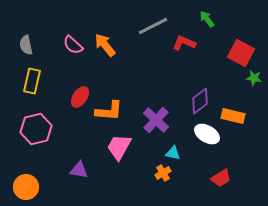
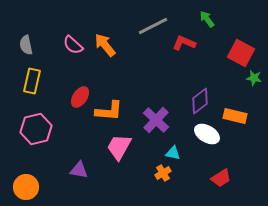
orange rectangle: moved 2 px right
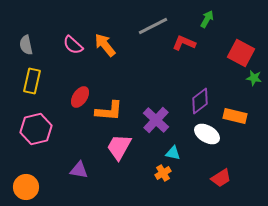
green arrow: rotated 66 degrees clockwise
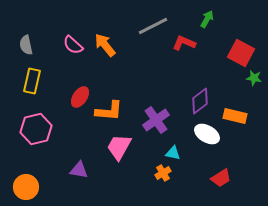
purple cross: rotated 12 degrees clockwise
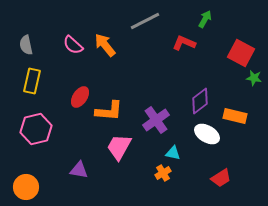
green arrow: moved 2 px left
gray line: moved 8 px left, 5 px up
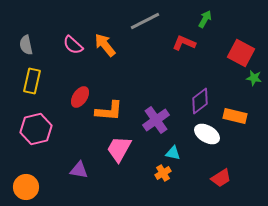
pink trapezoid: moved 2 px down
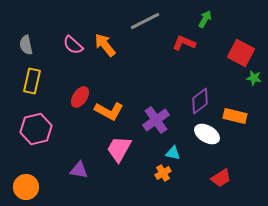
orange L-shape: rotated 24 degrees clockwise
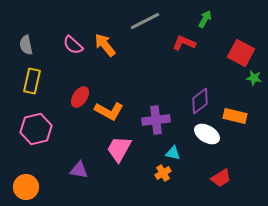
purple cross: rotated 28 degrees clockwise
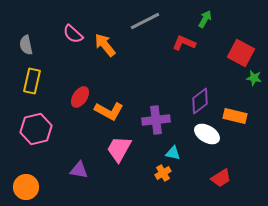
pink semicircle: moved 11 px up
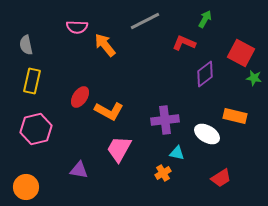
pink semicircle: moved 4 px right, 7 px up; rotated 40 degrees counterclockwise
purple diamond: moved 5 px right, 27 px up
purple cross: moved 9 px right
cyan triangle: moved 4 px right
